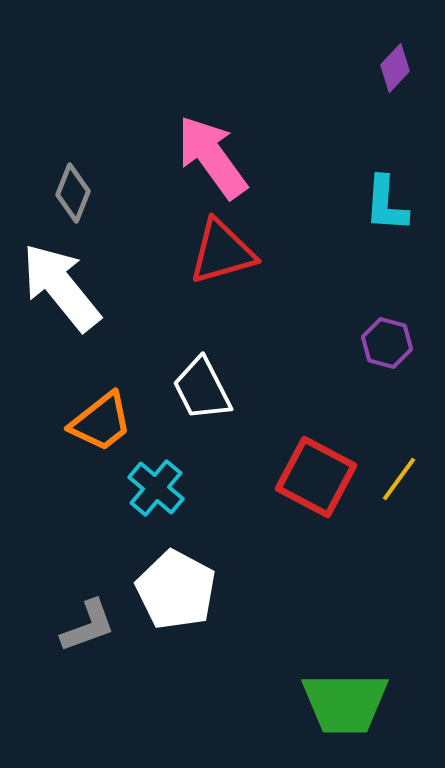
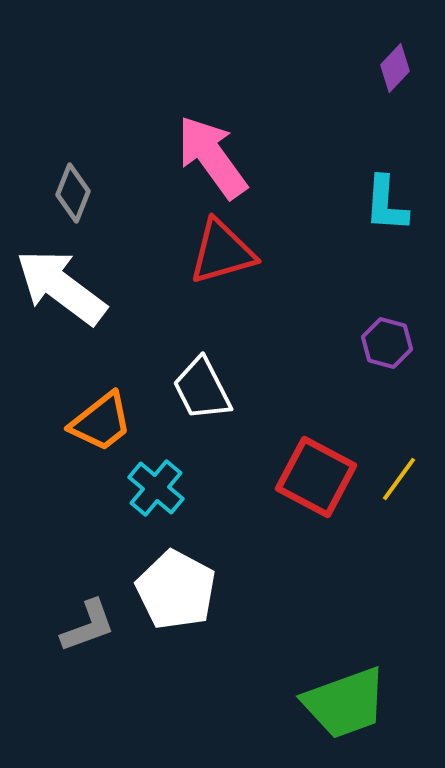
white arrow: rotated 14 degrees counterclockwise
green trapezoid: rotated 20 degrees counterclockwise
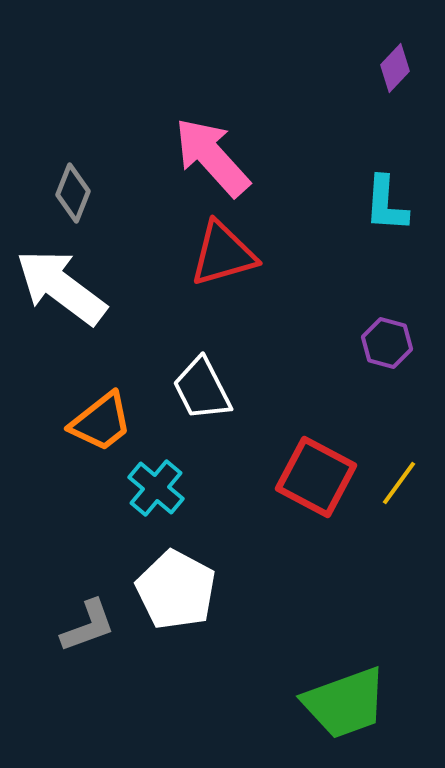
pink arrow: rotated 6 degrees counterclockwise
red triangle: moved 1 px right, 2 px down
yellow line: moved 4 px down
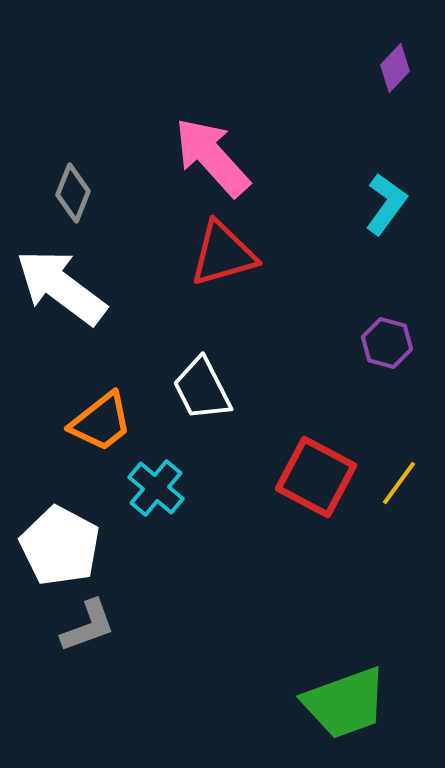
cyan L-shape: rotated 148 degrees counterclockwise
white pentagon: moved 116 px left, 44 px up
